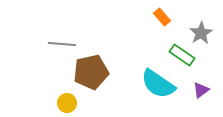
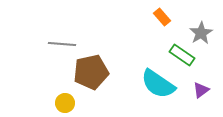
yellow circle: moved 2 px left
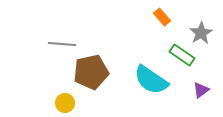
cyan semicircle: moved 7 px left, 4 px up
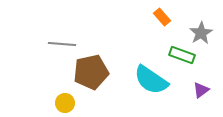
green rectangle: rotated 15 degrees counterclockwise
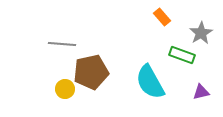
cyan semicircle: moved 1 px left, 2 px down; rotated 27 degrees clockwise
purple triangle: moved 2 px down; rotated 24 degrees clockwise
yellow circle: moved 14 px up
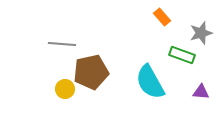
gray star: rotated 15 degrees clockwise
purple triangle: rotated 18 degrees clockwise
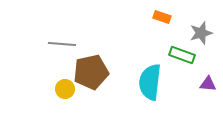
orange rectangle: rotated 30 degrees counterclockwise
cyan semicircle: rotated 36 degrees clockwise
purple triangle: moved 7 px right, 8 px up
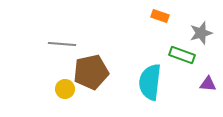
orange rectangle: moved 2 px left, 1 px up
